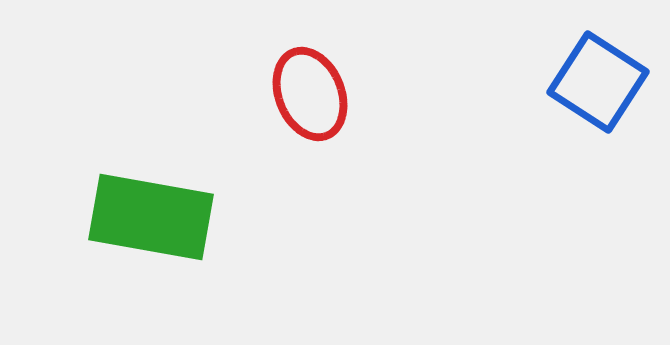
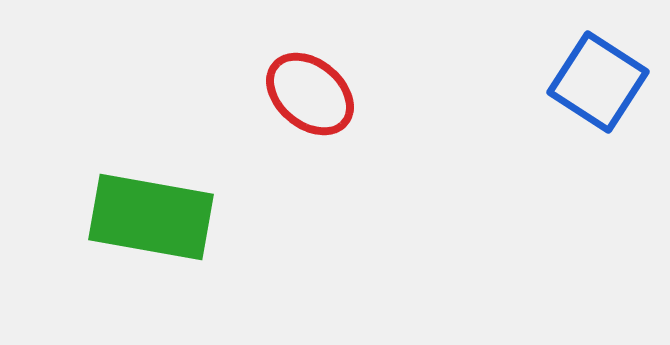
red ellipse: rotated 28 degrees counterclockwise
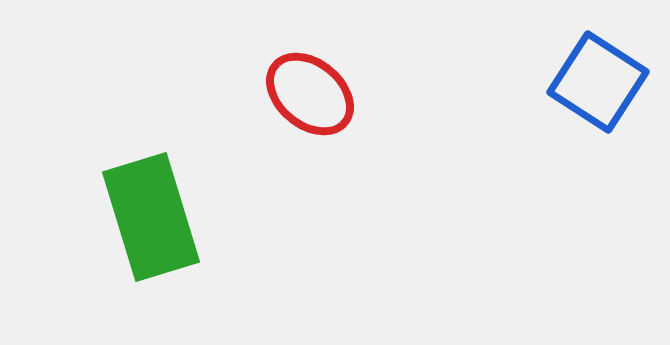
green rectangle: rotated 63 degrees clockwise
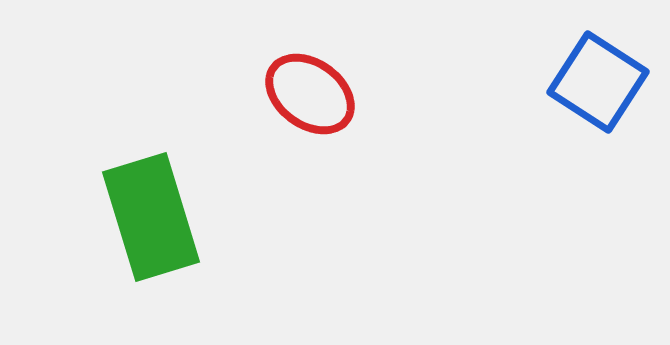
red ellipse: rotated 4 degrees counterclockwise
